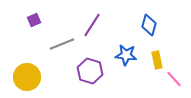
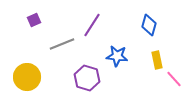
blue star: moved 9 px left, 1 px down
purple hexagon: moved 3 px left, 7 px down
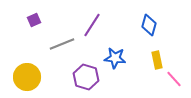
blue star: moved 2 px left, 2 px down
purple hexagon: moved 1 px left, 1 px up
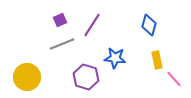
purple square: moved 26 px right
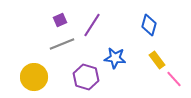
yellow rectangle: rotated 24 degrees counterclockwise
yellow circle: moved 7 px right
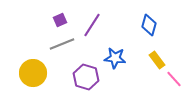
yellow circle: moved 1 px left, 4 px up
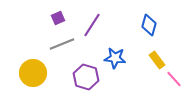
purple square: moved 2 px left, 2 px up
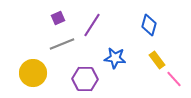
purple hexagon: moved 1 px left, 2 px down; rotated 15 degrees counterclockwise
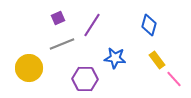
yellow circle: moved 4 px left, 5 px up
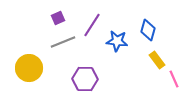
blue diamond: moved 1 px left, 5 px down
gray line: moved 1 px right, 2 px up
blue star: moved 2 px right, 17 px up
pink line: rotated 18 degrees clockwise
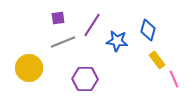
purple square: rotated 16 degrees clockwise
